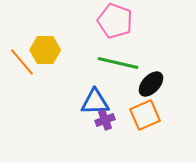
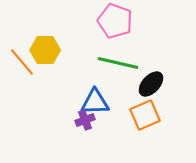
purple cross: moved 20 px left
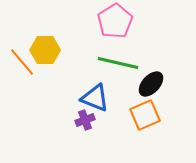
pink pentagon: rotated 20 degrees clockwise
blue triangle: moved 4 px up; rotated 24 degrees clockwise
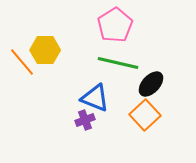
pink pentagon: moved 4 px down
orange square: rotated 20 degrees counterclockwise
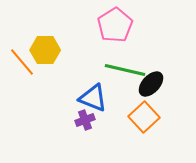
green line: moved 7 px right, 7 px down
blue triangle: moved 2 px left
orange square: moved 1 px left, 2 px down
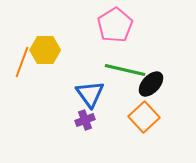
orange line: rotated 60 degrees clockwise
blue triangle: moved 3 px left, 4 px up; rotated 32 degrees clockwise
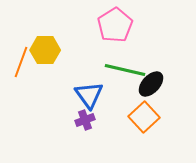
orange line: moved 1 px left
blue triangle: moved 1 px left, 1 px down
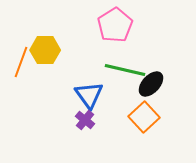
purple cross: rotated 30 degrees counterclockwise
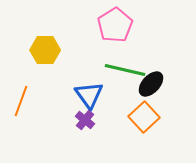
orange line: moved 39 px down
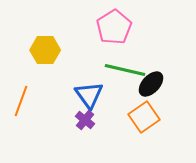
pink pentagon: moved 1 px left, 2 px down
orange square: rotated 8 degrees clockwise
